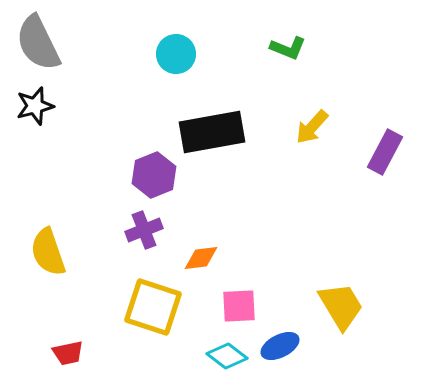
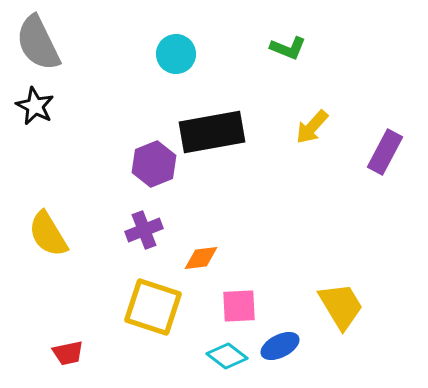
black star: rotated 30 degrees counterclockwise
purple hexagon: moved 11 px up
yellow semicircle: moved 18 px up; rotated 12 degrees counterclockwise
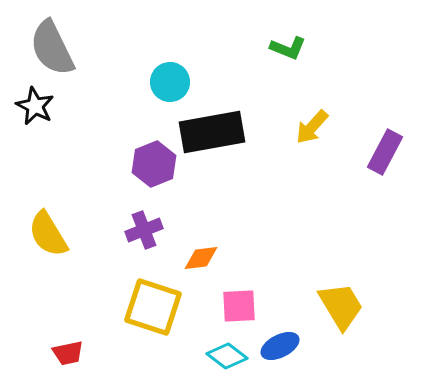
gray semicircle: moved 14 px right, 5 px down
cyan circle: moved 6 px left, 28 px down
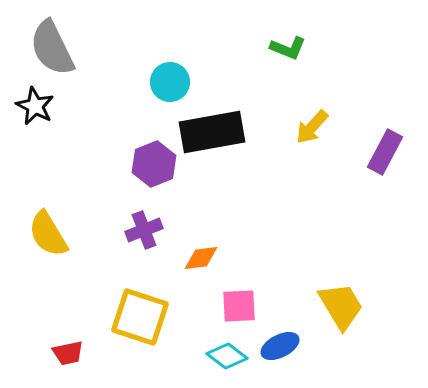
yellow square: moved 13 px left, 10 px down
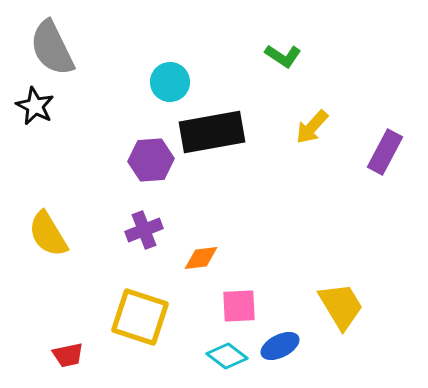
green L-shape: moved 5 px left, 8 px down; rotated 12 degrees clockwise
purple hexagon: moved 3 px left, 4 px up; rotated 18 degrees clockwise
red trapezoid: moved 2 px down
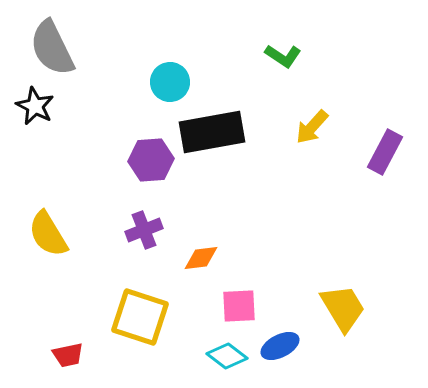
yellow trapezoid: moved 2 px right, 2 px down
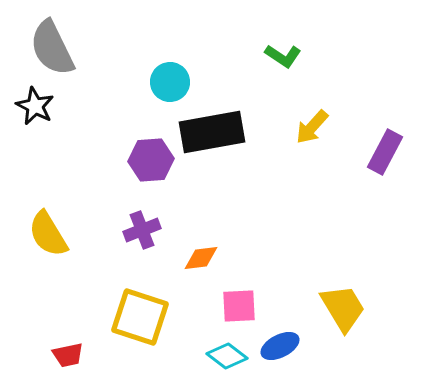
purple cross: moved 2 px left
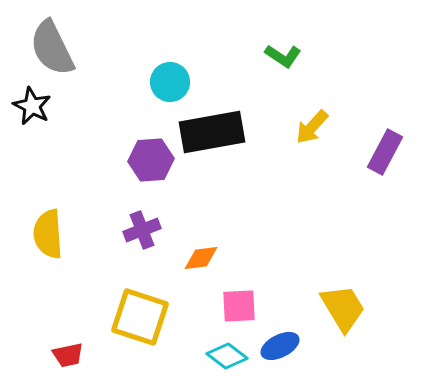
black star: moved 3 px left
yellow semicircle: rotated 27 degrees clockwise
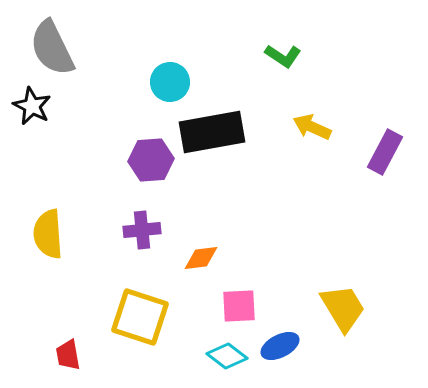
yellow arrow: rotated 72 degrees clockwise
purple cross: rotated 15 degrees clockwise
red trapezoid: rotated 92 degrees clockwise
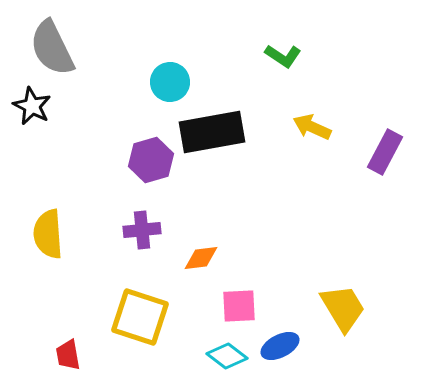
purple hexagon: rotated 12 degrees counterclockwise
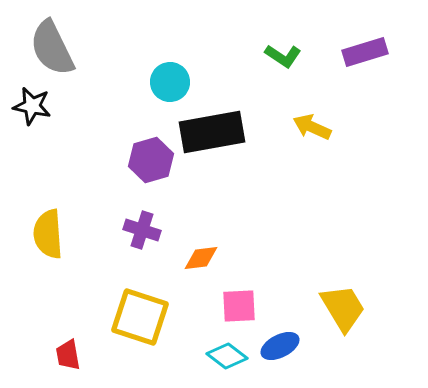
black star: rotated 15 degrees counterclockwise
purple rectangle: moved 20 px left, 100 px up; rotated 45 degrees clockwise
purple cross: rotated 24 degrees clockwise
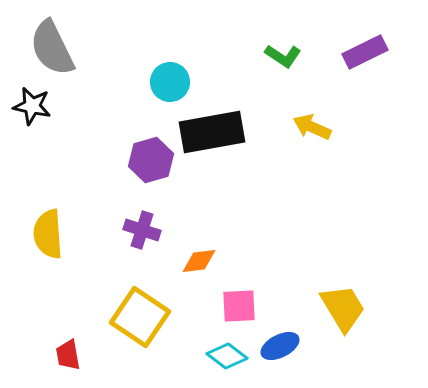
purple rectangle: rotated 9 degrees counterclockwise
orange diamond: moved 2 px left, 3 px down
yellow square: rotated 16 degrees clockwise
